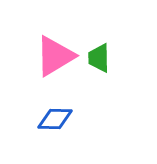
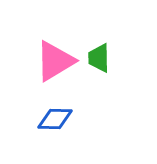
pink triangle: moved 5 px down
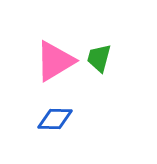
green trapezoid: rotated 16 degrees clockwise
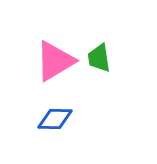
green trapezoid: rotated 24 degrees counterclockwise
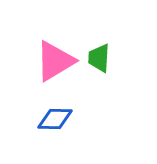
green trapezoid: rotated 12 degrees clockwise
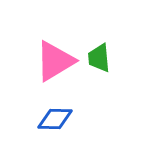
green trapezoid: rotated 8 degrees counterclockwise
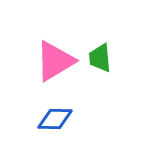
green trapezoid: moved 1 px right
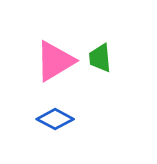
blue diamond: rotated 27 degrees clockwise
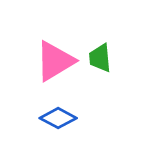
blue diamond: moved 3 px right, 1 px up
